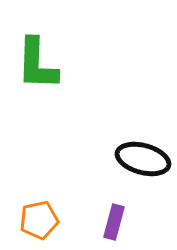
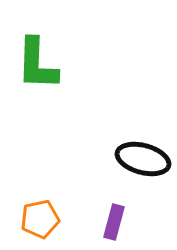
orange pentagon: moved 1 px right, 1 px up
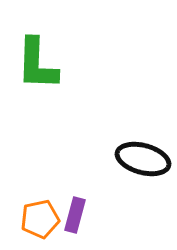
purple rectangle: moved 39 px left, 7 px up
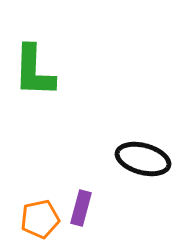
green L-shape: moved 3 px left, 7 px down
purple rectangle: moved 6 px right, 7 px up
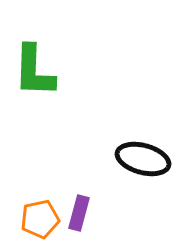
purple rectangle: moved 2 px left, 5 px down
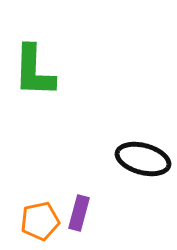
orange pentagon: moved 2 px down
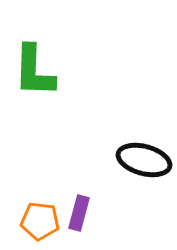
black ellipse: moved 1 px right, 1 px down
orange pentagon: rotated 18 degrees clockwise
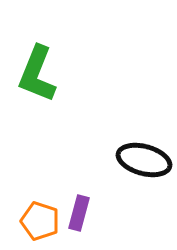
green L-shape: moved 3 px right, 3 px down; rotated 20 degrees clockwise
orange pentagon: rotated 12 degrees clockwise
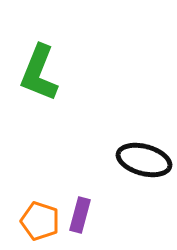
green L-shape: moved 2 px right, 1 px up
purple rectangle: moved 1 px right, 2 px down
